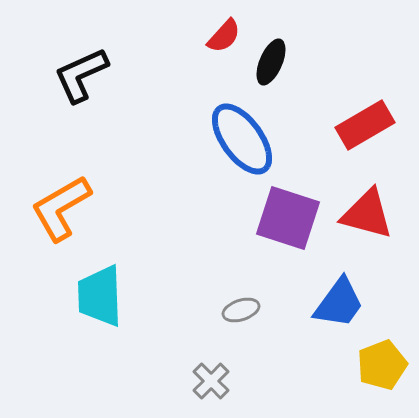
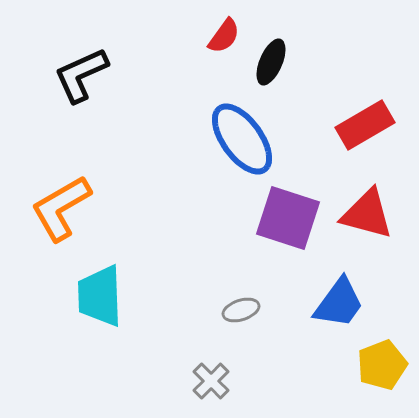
red semicircle: rotated 6 degrees counterclockwise
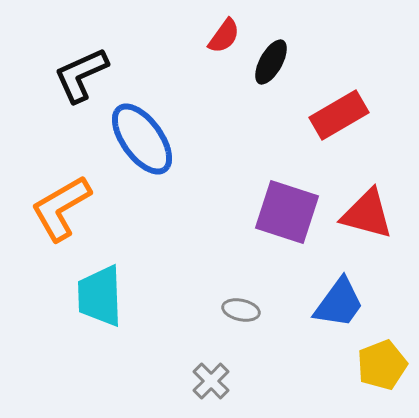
black ellipse: rotated 6 degrees clockwise
red rectangle: moved 26 px left, 10 px up
blue ellipse: moved 100 px left
purple square: moved 1 px left, 6 px up
gray ellipse: rotated 30 degrees clockwise
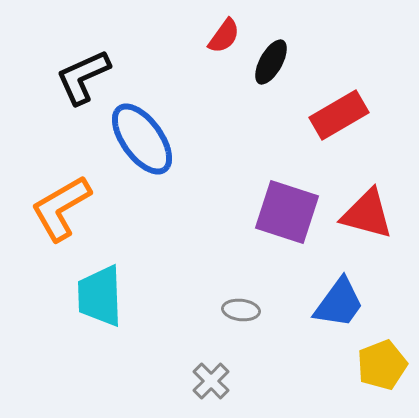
black L-shape: moved 2 px right, 2 px down
gray ellipse: rotated 6 degrees counterclockwise
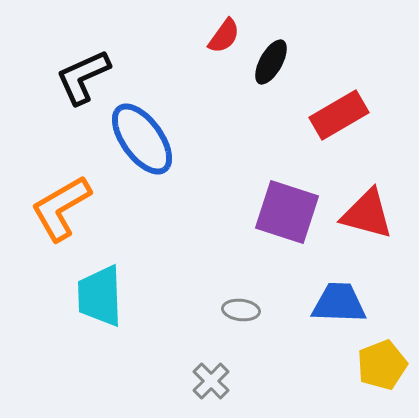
blue trapezoid: rotated 124 degrees counterclockwise
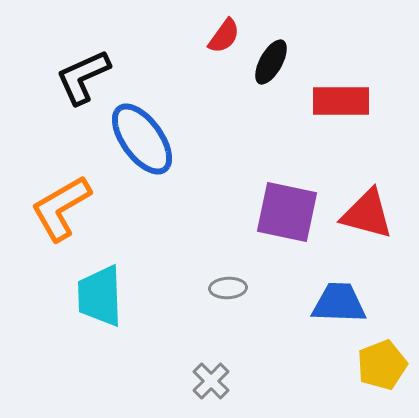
red rectangle: moved 2 px right, 14 px up; rotated 30 degrees clockwise
purple square: rotated 6 degrees counterclockwise
gray ellipse: moved 13 px left, 22 px up; rotated 9 degrees counterclockwise
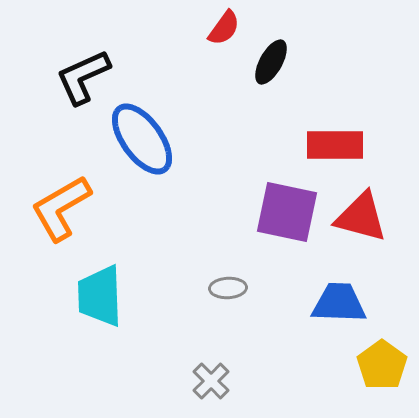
red semicircle: moved 8 px up
red rectangle: moved 6 px left, 44 px down
red triangle: moved 6 px left, 3 px down
yellow pentagon: rotated 15 degrees counterclockwise
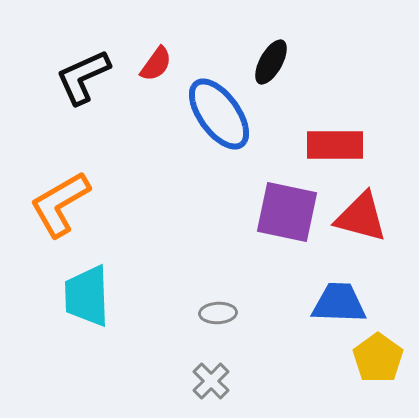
red semicircle: moved 68 px left, 36 px down
blue ellipse: moved 77 px right, 25 px up
orange L-shape: moved 1 px left, 4 px up
gray ellipse: moved 10 px left, 25 px down
cyan trapezoid: moved 13 px left
yellow pentagon: moved 4 px left, 7 px up
